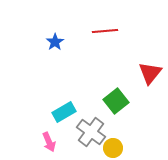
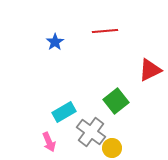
red triangle: moved 3 px up; rotated 25 degrees clockwise
yellow circle: moved 1 px left
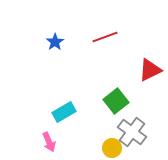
red line: moved 6 px down; rotated 15 degrees counterclockwise
gray cross: moved 41 px right
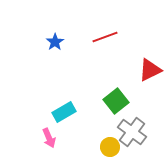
pink arrow: moved 4 px up
yellow circle: moved 2 px left, 1 px up
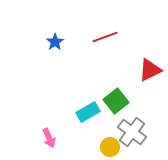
cyan rectangle: moved 24 px right
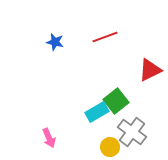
blue star: rotated 24 degrees counterclockwise
cyan rectangle: moved 9 px right
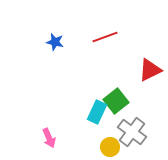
cyan rectangle: rotated 35 degrees counterclockwise
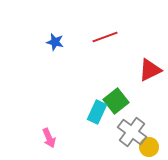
yellow circle: moved 39 px right
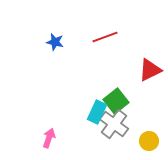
gray cross: moved 18 px left, 8 px up
pink arrow: rotated 138 degrees counterclockwise
yellow circle: moved 6 px up
